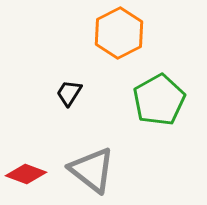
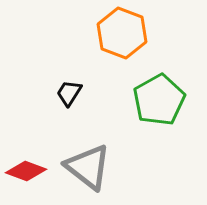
orange hexagon: moved 3 px right; rotated 12 degrees counterclockwise
gray triangle: moved 4 px left, 3 px up
red diamond: moved 3 px up
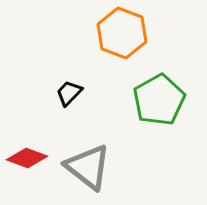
black trapezoid: rotated 12 degrees clockwise
red diamond: moved 1 px right, 13 px up
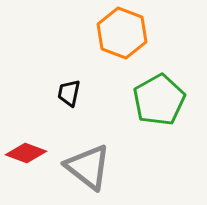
black trapezoid: rotated 32 degrees counterclockwise
red diamond: moved 1 px left, 5 px up
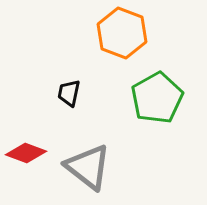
green pentagon: moved 2 px left, 2 px up
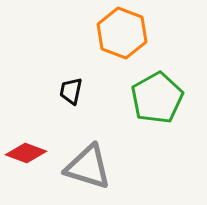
black trapezoid: moved 2 px right, 2 px up
gray triangle: rotated 21 degrees counterclockwise
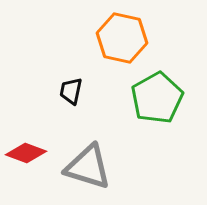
orange hexagon: moved 5 px down; rotated 9 degrees counterclockwise
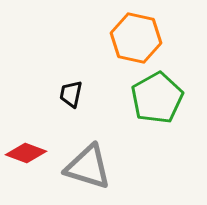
orange hexagon: moved 14 px right
black trapezoid: moved 3 px down
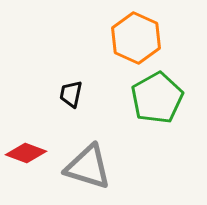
orange hexagon: rotated 12 degrees clockwise
